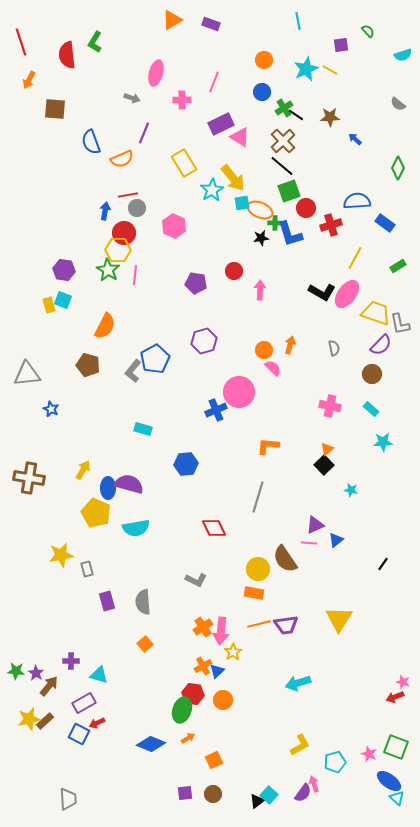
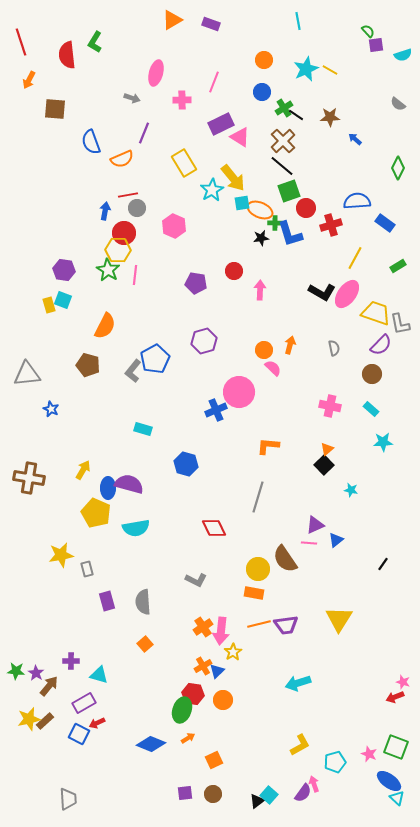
purple square at (341, 45): moved 35 px right
blue hexagon at (186, 464): rotated 20 degrees clockwise
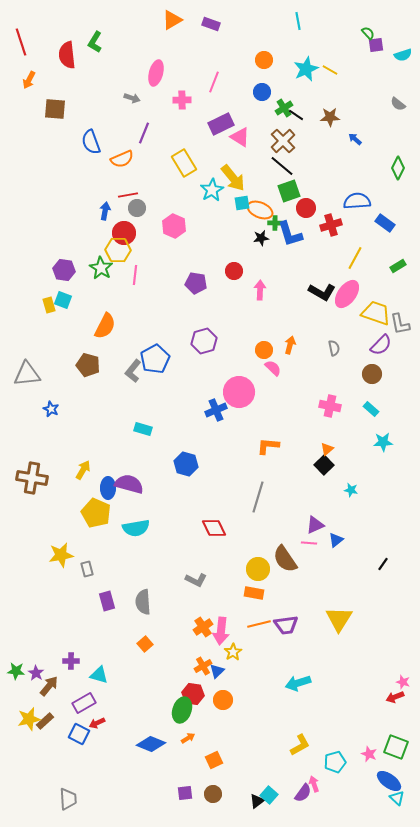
green semicircle at (368, 31): moved 2 px down
green star at (108, 270): moved 7 px left, 2 px up
brown cross at (29, 478): moved 3 px right
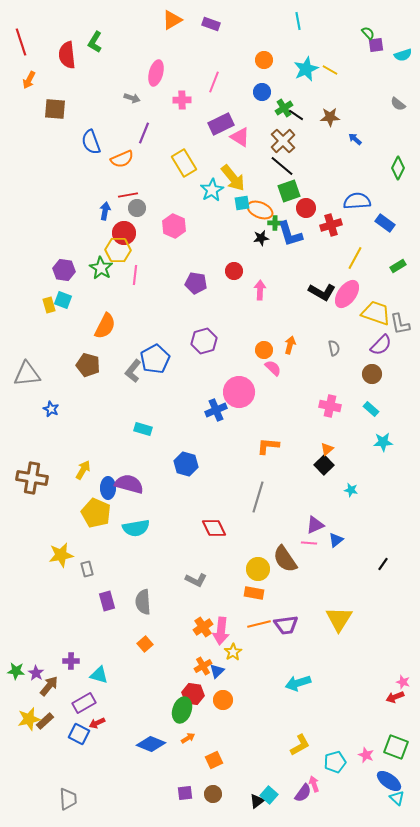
pink star at (369, 754): moved 3 px left, 1 px down
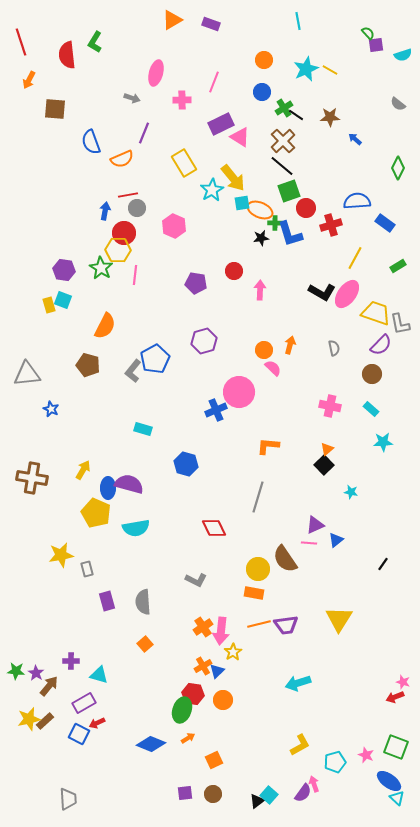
cyan star at (351, 490): moved 2 px down
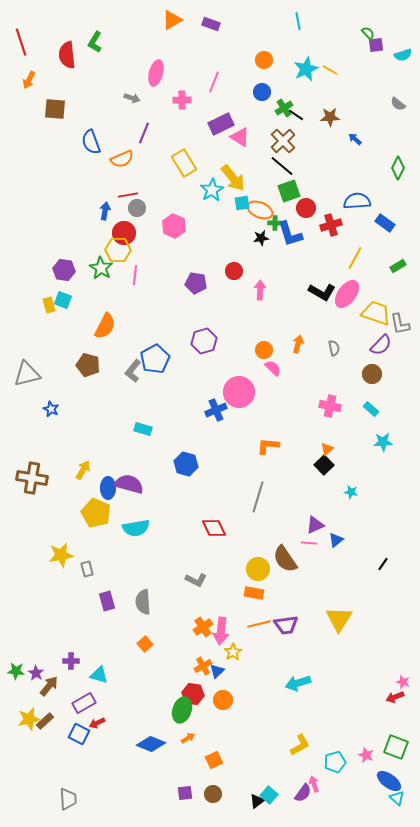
orange arrow at (290, 345): moved 8 px right, 1 px up
gray triangle at (27, 374): rotated 8 degrees counterclockwise
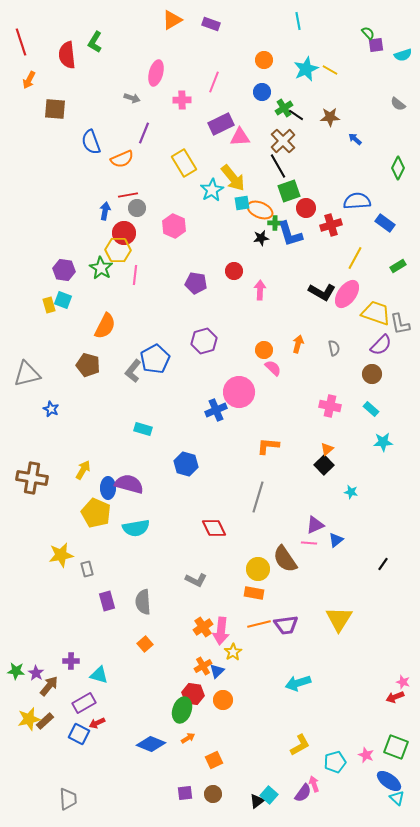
pink triangle at (240, 137): rotated 35 degrees counterclockwise
black line at (282, 166): moved 4 px left; rotated 20 degrees clockwise
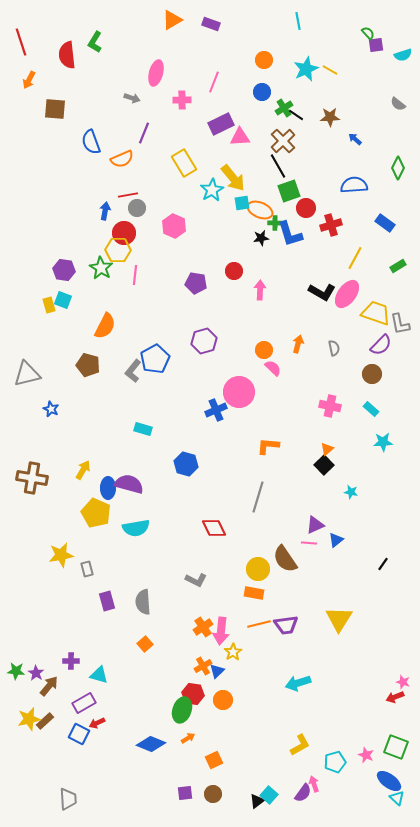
blue semicircle at (357, 201): moved 3 px left, 16 px up
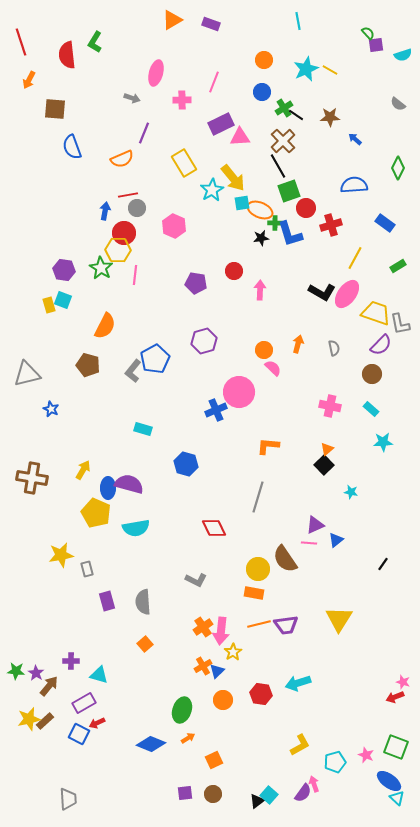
blue semicircle at (91, 142): moved 19 px left, 5 px down
red hexagon at (193, 694): moved 68 px right
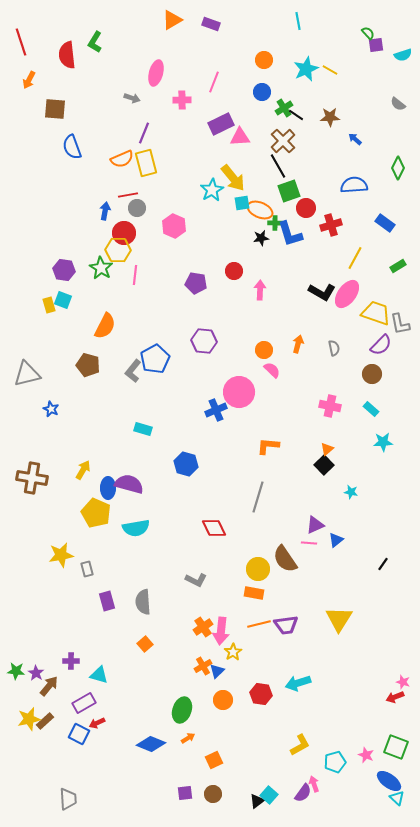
yellow rectangle at (184, 163): moved 38 px left; rotated 16 degrees clockwise
purple hexagon at (204, 341): rotated 20 degrees clockwise
pink semicircle at (273, 368): moved 1 px left, 2 px down
